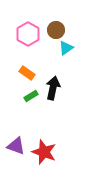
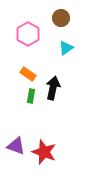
brown circle: moved 5 px right, 12 px up
orange rectangle: moved 1 px right, 1 px down
green rectangle: rotated 48 degrees counterclockwise
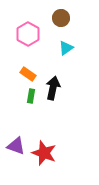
red star: moved 1 px down
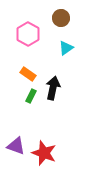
green rectangle: rotated 16 degrees clockwise
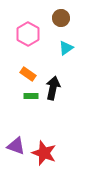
green rectangle: rotated 64 degrees clockwise
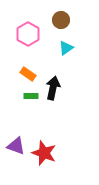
brown circle: moved 2 px down
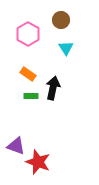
cyan triangle: rotated 28 degrees counterclockwise
red star: moved 6 px left, 9 px down
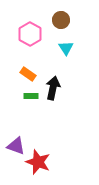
pink hexagon: moved 2 px right
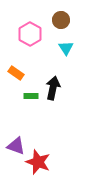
orange rectangle: moved 12 px left, 1 px up
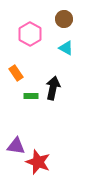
brown circle: moved 3 px right, 1 px up
cyan triangle: rotated 28 degrees counterclockwise
orange rectangle: rotated 21 degrees clockwise
purple triangle: rotated 12 degrees counterclockwise
